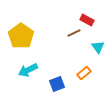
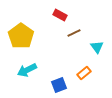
red rectangle: moved 27 px left, 5 px up
cyan triangle: moved 1 px left
cyan arrow: moved 1 px left
blue square: moved 2 px right, 1 px down
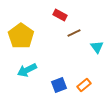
orange rectangle: moved 12 px down
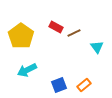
red rectangle: moved 4 px left, 12 px down
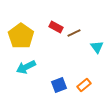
cyan arrow: moved 1 px left, 3 px up
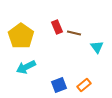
red rectangle: moved 1 px right; rotated 40 degrees clockwise
brown line: rotated 40 degrees clockwise
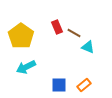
brown line: rotated 16 degrees clockwise
cyan triangle: moved 9 px left; rotated 32 degrees counterclockwise
blue square: rotated 21 degrees clockwise
